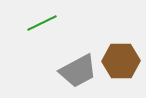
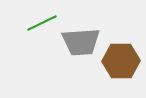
gray trapezoid: moved 3 px right, 29 px up; rotated 24 degrees clockwise
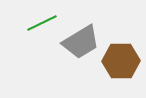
gray trapezoid: rotated 27 degrees counterclockwise
